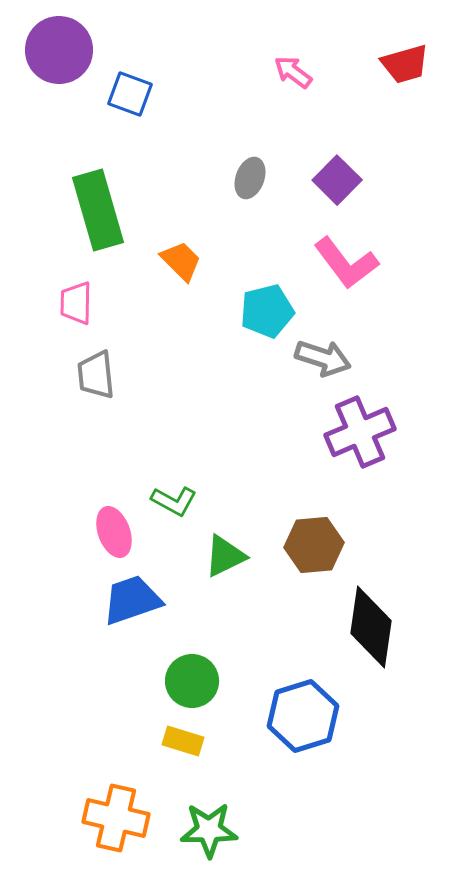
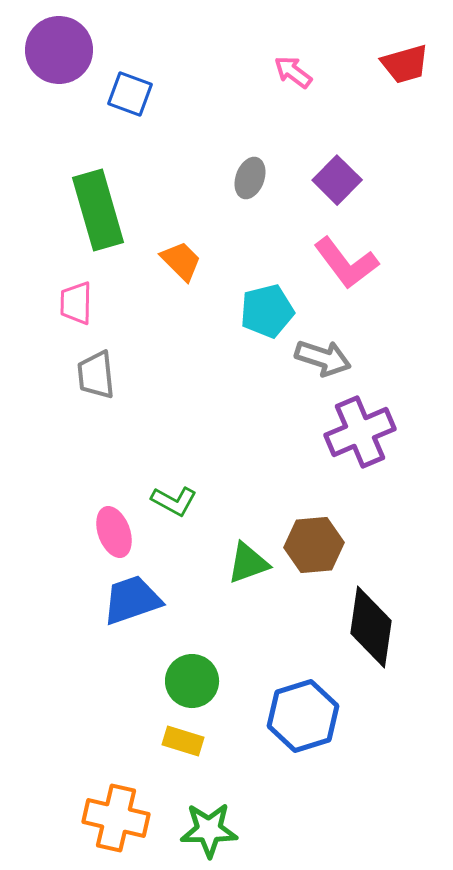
green triangle: moved 23 px right, 7 px down; rotated 6 degrees clockwise
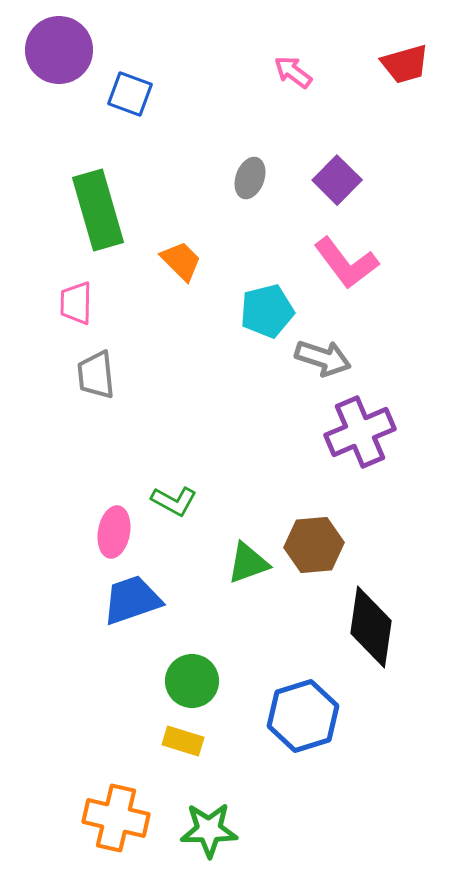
pink ellipse: rotated 30 degrees clockwise
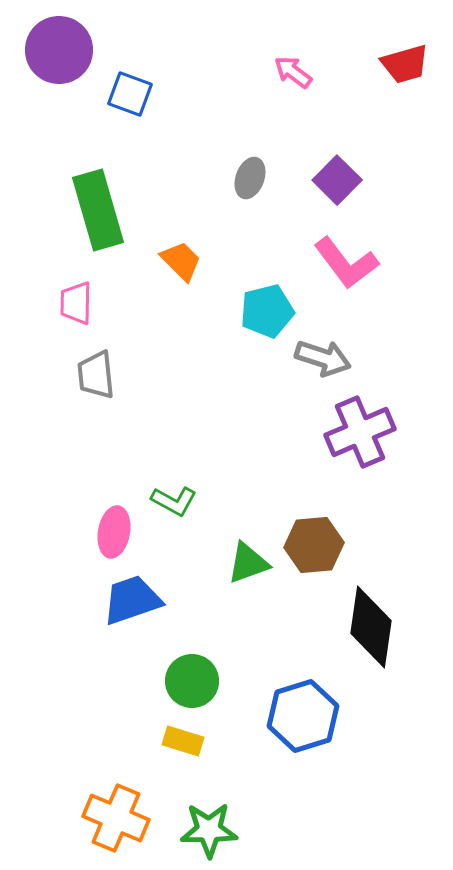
orange cross: rotated 10 degrees clockwise
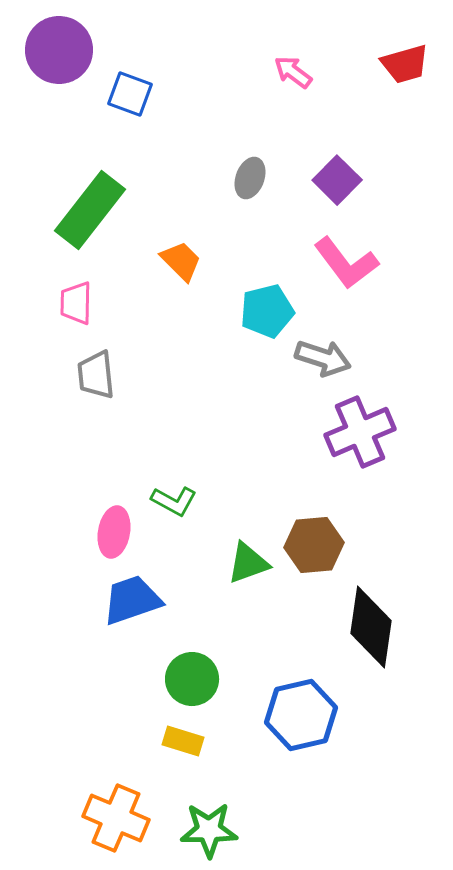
green rectangle: moved 8 px left; rotated 54 degrees clockwise
green circle: moved 2 px up
blue hexagon: moved 2 px left, 1 px up; rotated 4 degrees clockwise
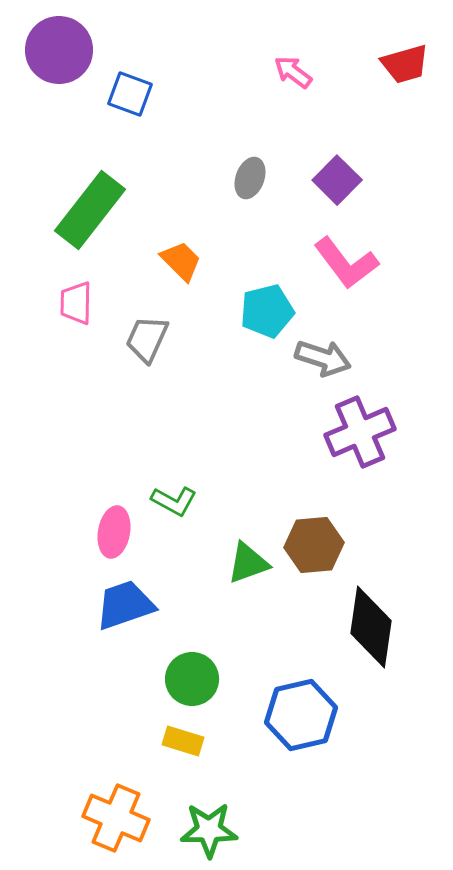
gray trapezoid: moved 51 px right, 36 px up; rotated 30 degrees clockwise
blue trapezoid: moved 7 px left, 5 px down
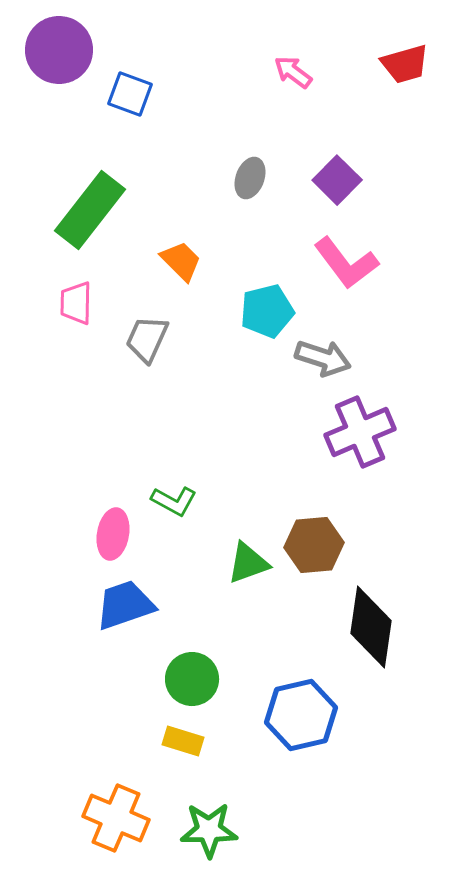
pink ellipse: moved 1 px left, 2 px down
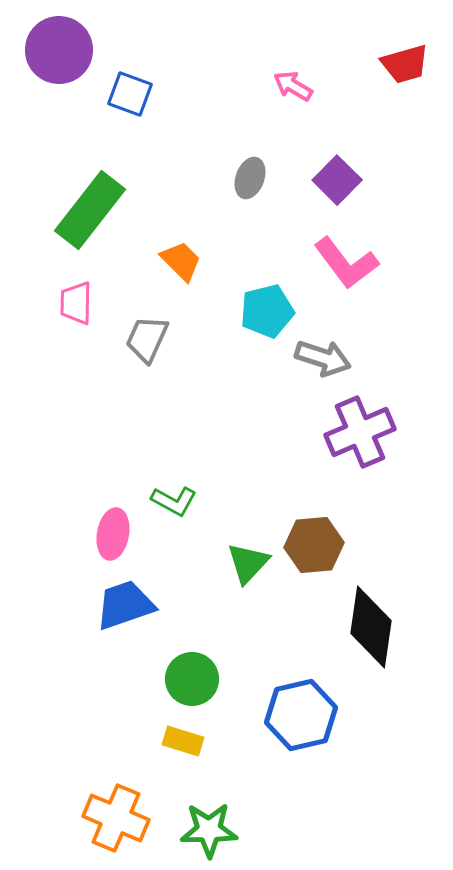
pink arrow: moved 14 px down; rotated 6 degrees counterclockwise
green triangle: rotated 27 degrees counterclockwise
